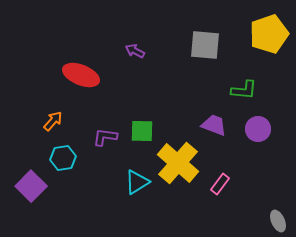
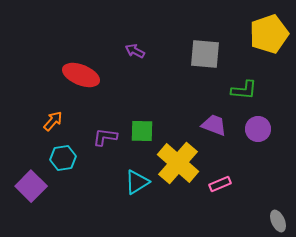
gray square: moved 9 px down
pink rectangle: rotated 30 degrees clockwise
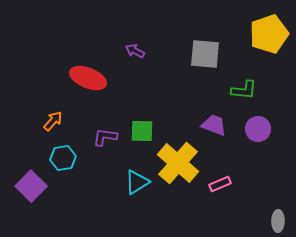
red ellipse: moved 7 px right, 3 px down
gray ellipse: rotated 25 degrees clockwise
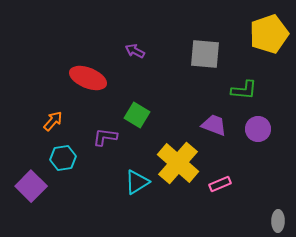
green square: moved 5 px left, 16 px up; rotated 30 degrees clockwise
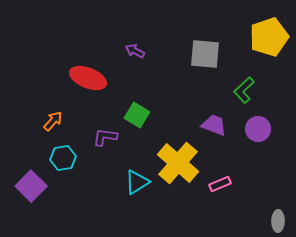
yellow pentagon: moved 3 px down
green L-shape: rotated 132 degrees clockwise
